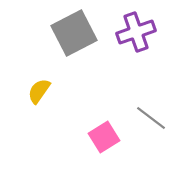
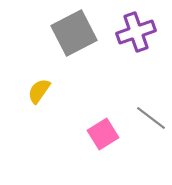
pink square: moved 1 px left, 3 px up
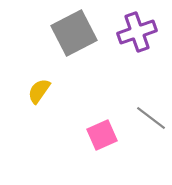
purple cross: moved 1 px right
pink square: moved 1 px left, 1 px down; rotated 8 degrees clockwise
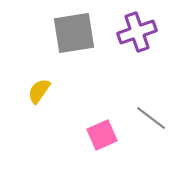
gray square: rotated 18 degrees clockwise
